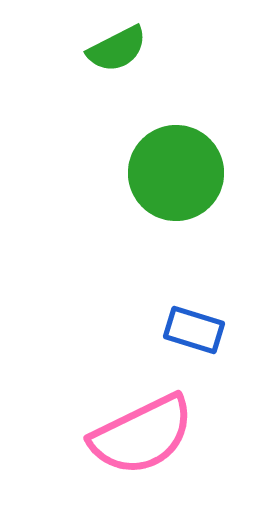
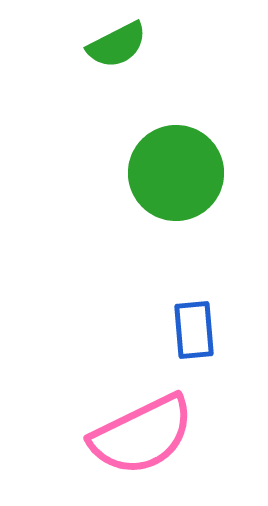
green semicircle: moved 4 px up
blue rectangle: rotated 68 degrees clockwise
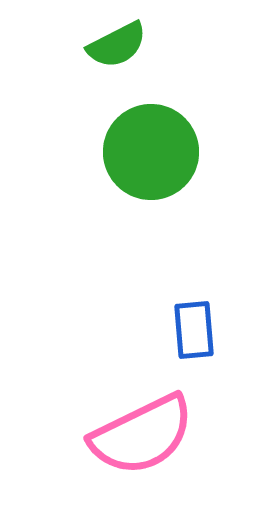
green circle: moved 25 px left, 21 px up
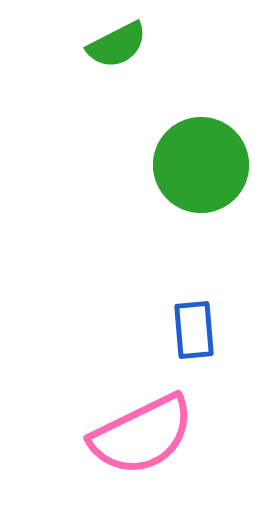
green circle: moved 50 px right, 13 px down
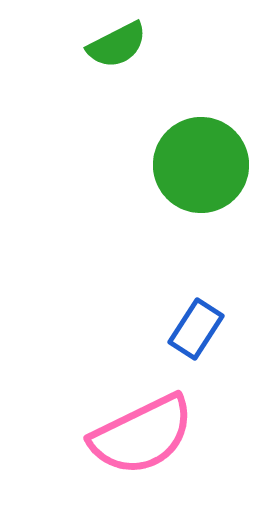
blue rectangle: moved 2 px right, 1 px up; rotated 38 degrees clockwise
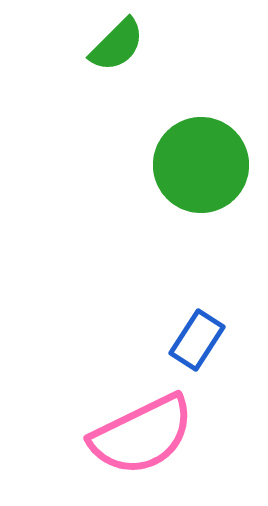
green semicircle: rotated 18 degrees counterclockwise
blue rectangle: moved 1 px right, 11 px down
